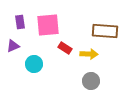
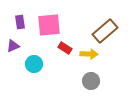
pink square: moved 1 px right
brown rectangle: rotated 45 degrees counterclockwise
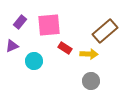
purple rectangle: rotated 48 degrees clockwise
purple triangle: moved 1 px left
cyan circle: moved 3 px up
